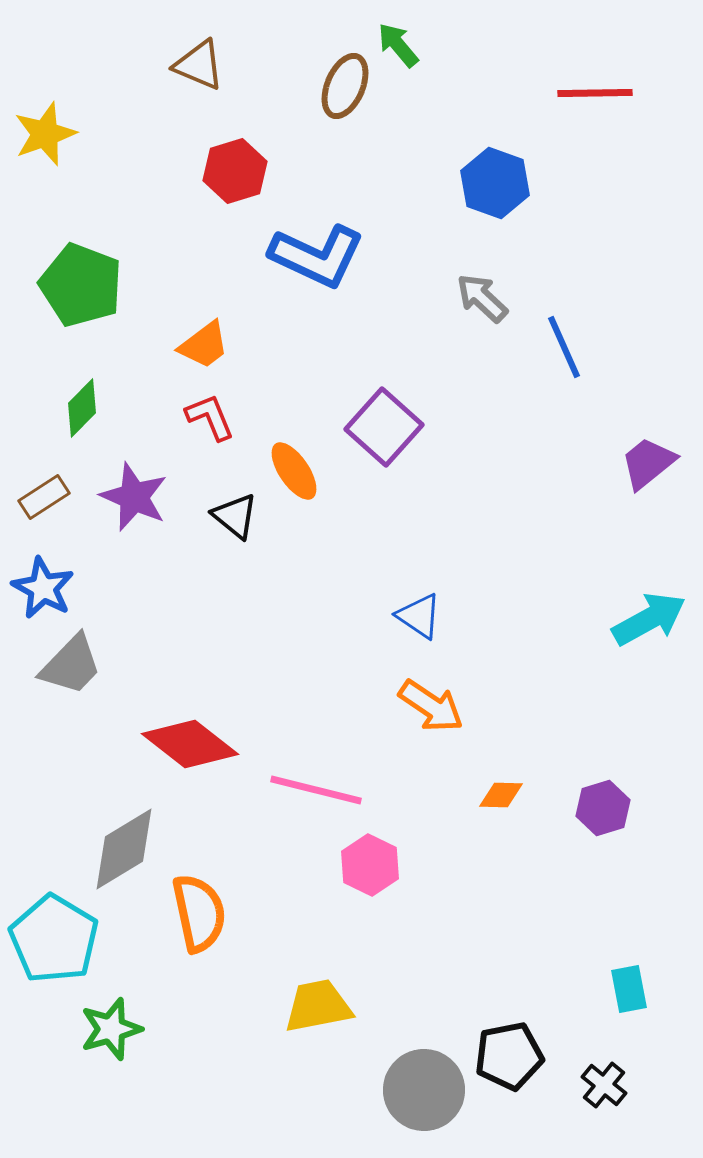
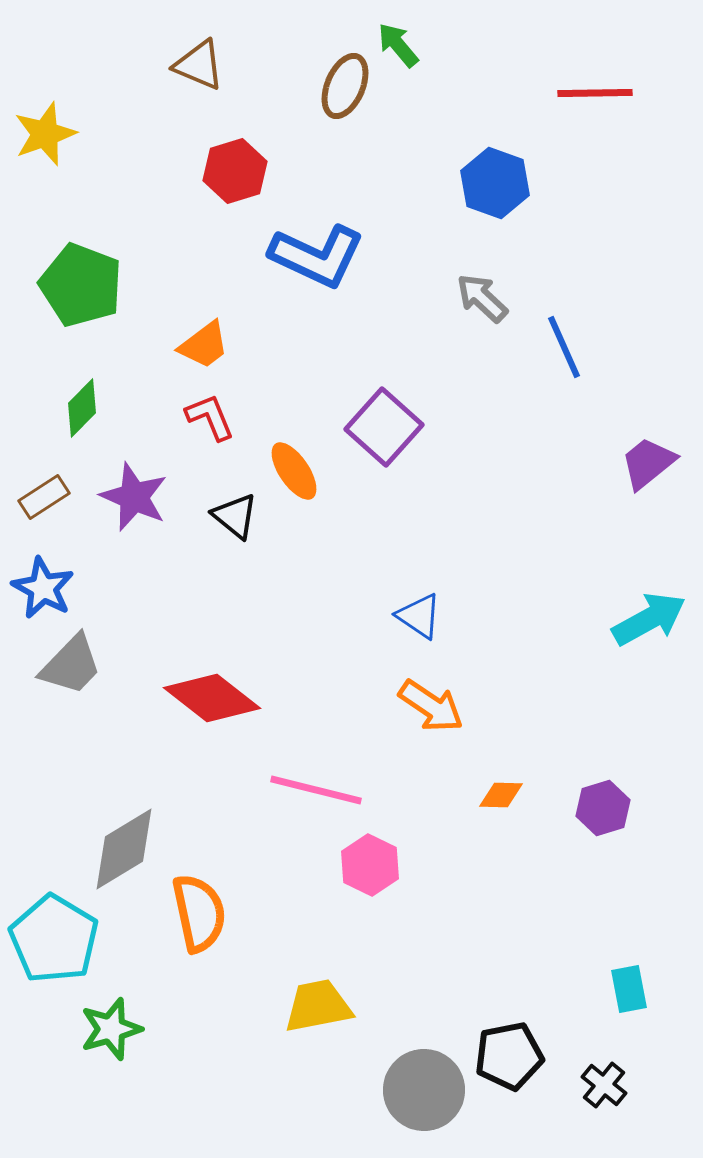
red diamond: moved 22 px right, 46 px up
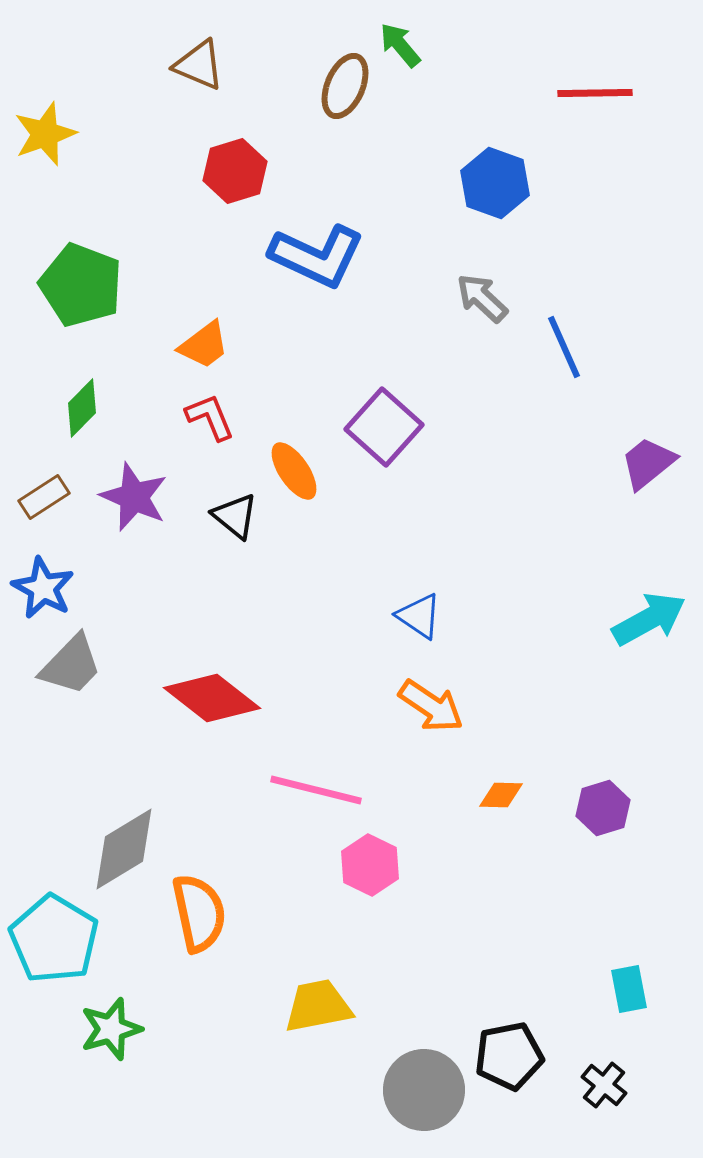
green arrow: moved 2 px right
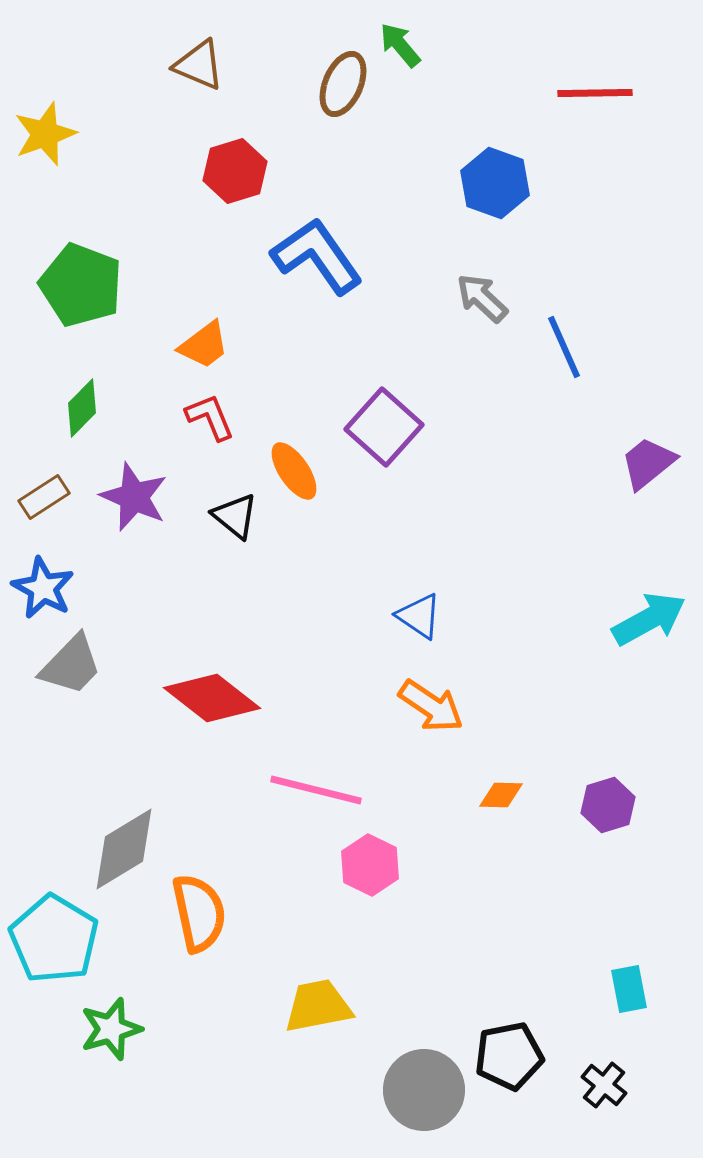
brown ellipse: moved 2 px left, 2 px up
blue L-shape: rotated 150 degrees counterclockwise
purple hexagon: moved 5 px right, 3 px up
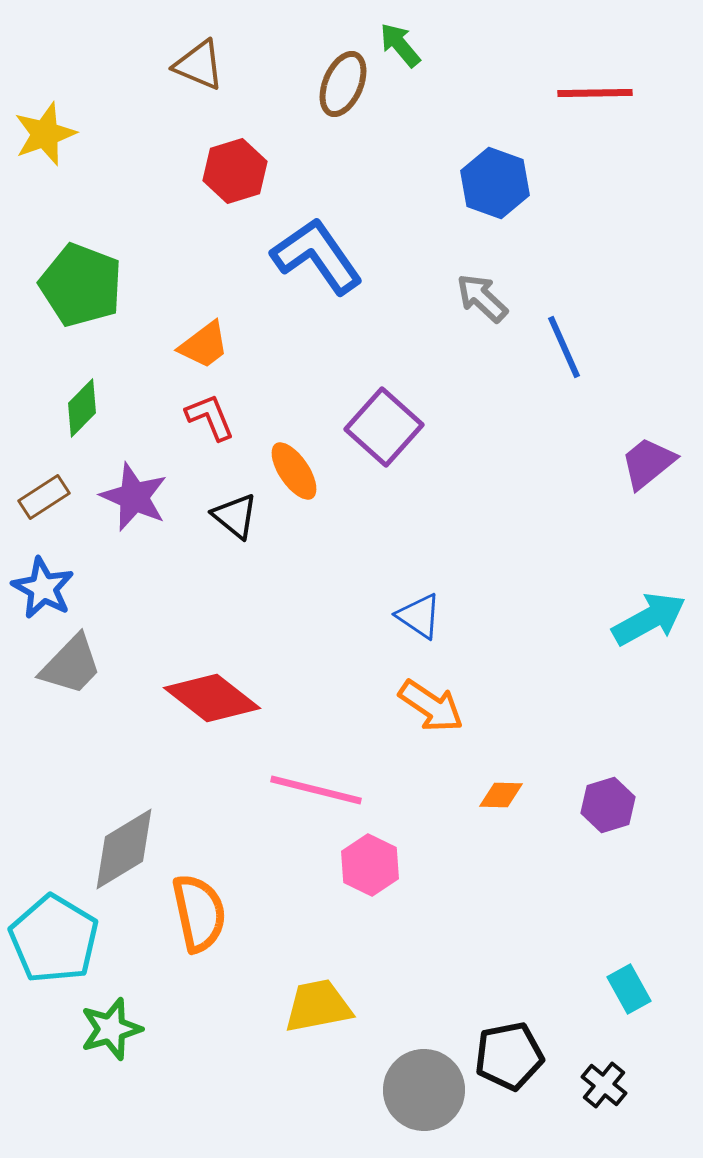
cyan rectangle: rotated 18 degrees counterclockwise
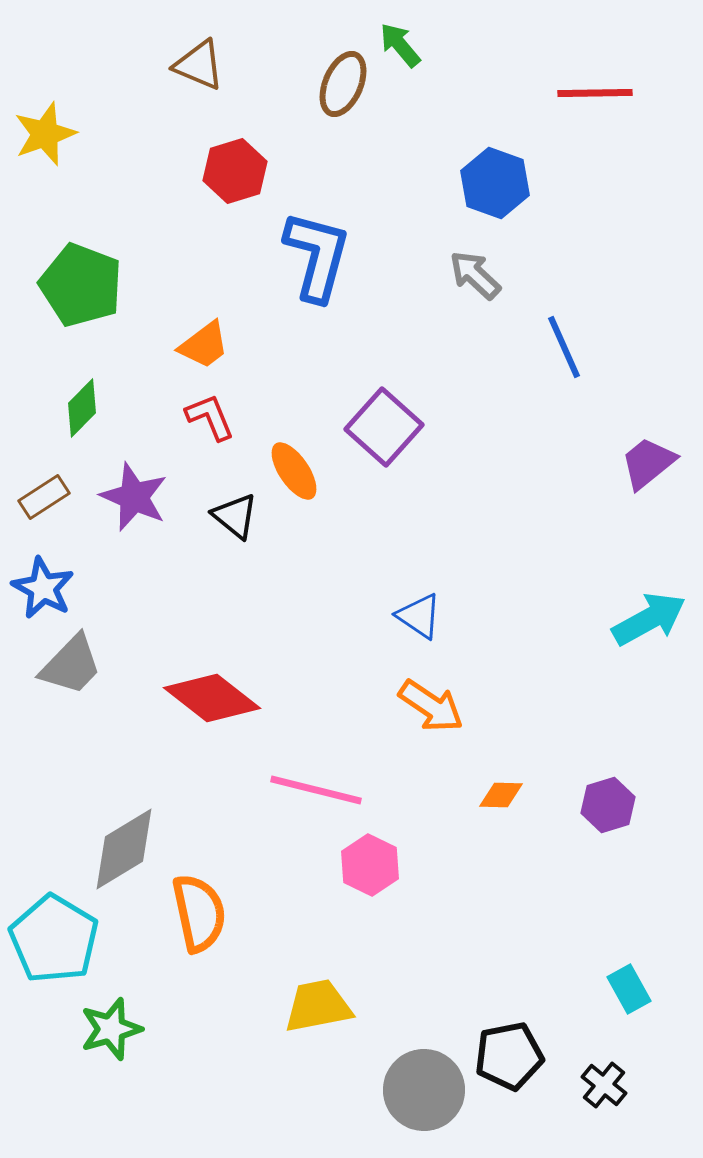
blue L-shape: rotated 50 degrees clockwise
gray arrow: moved 7 px left, 23 px up
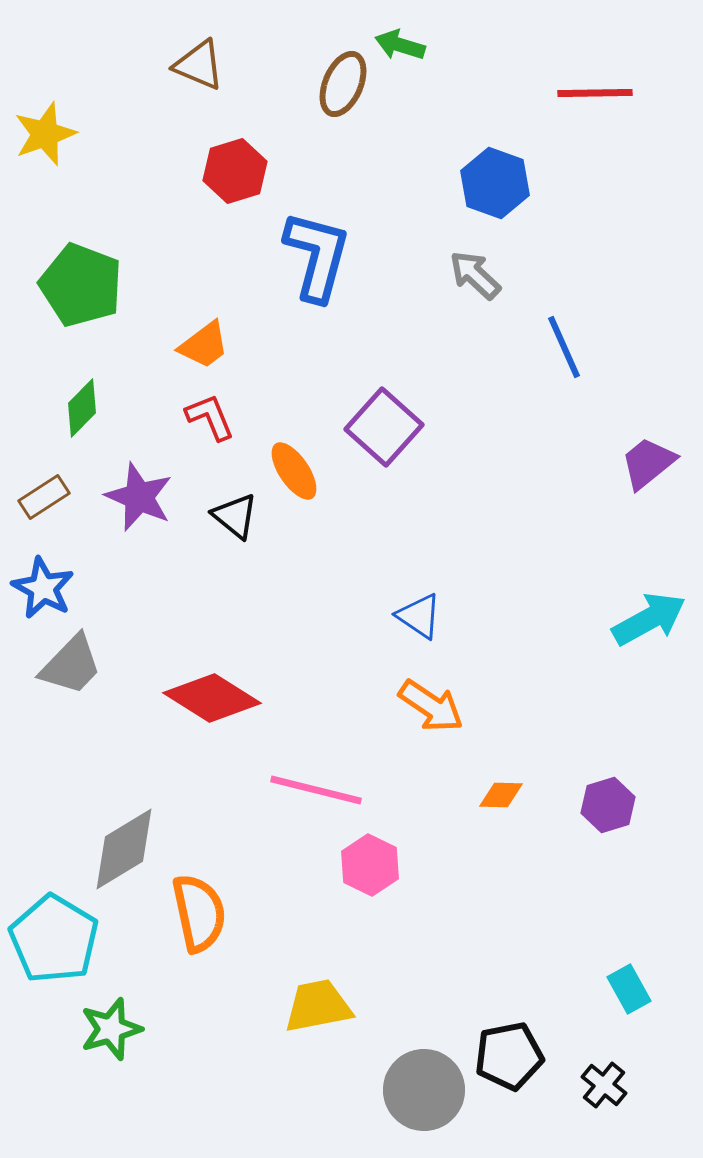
green arrow: rotated 33 degrees counterclockwise
purple star: moved 5 px right
red diamond: rotated 6 degrees counterclockwise
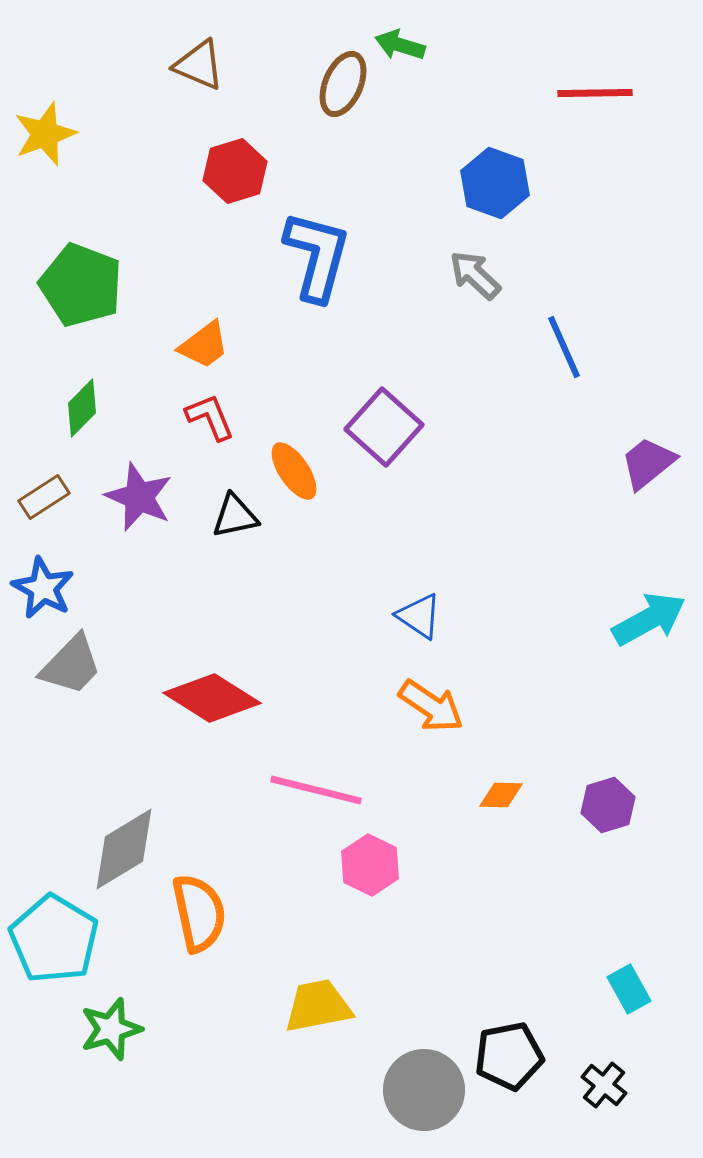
black triangle: rotated 51 degrees counterclockwise
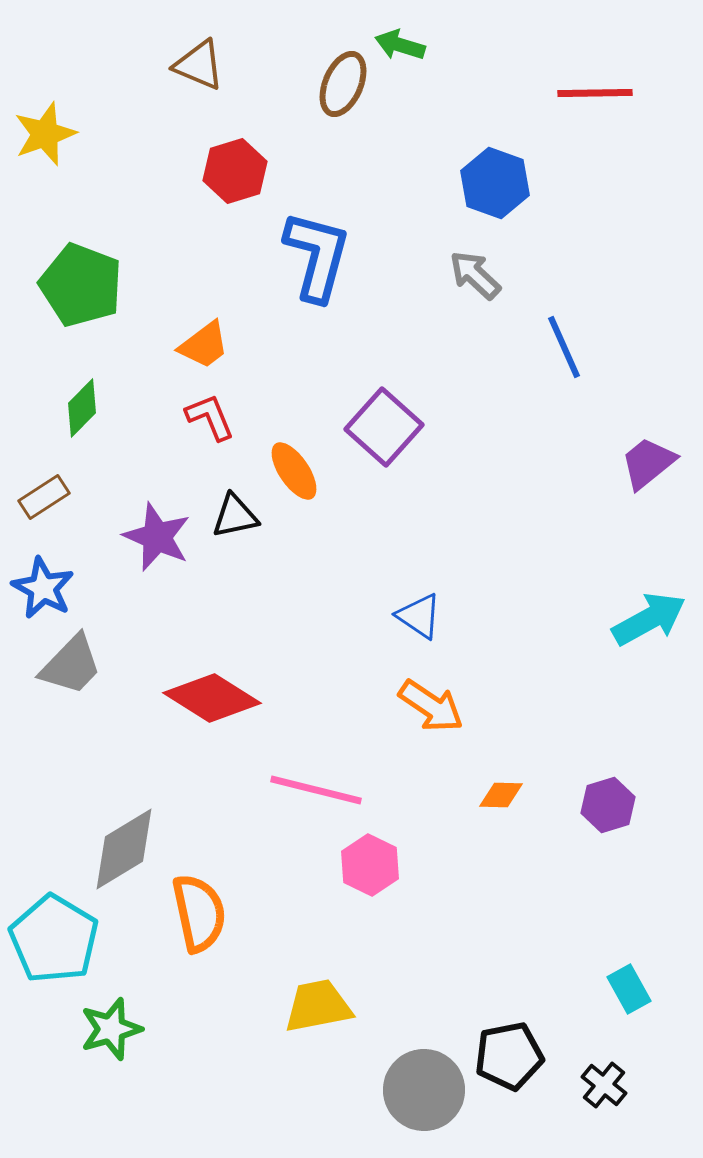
purple star: moved 18 px right, 40 px down
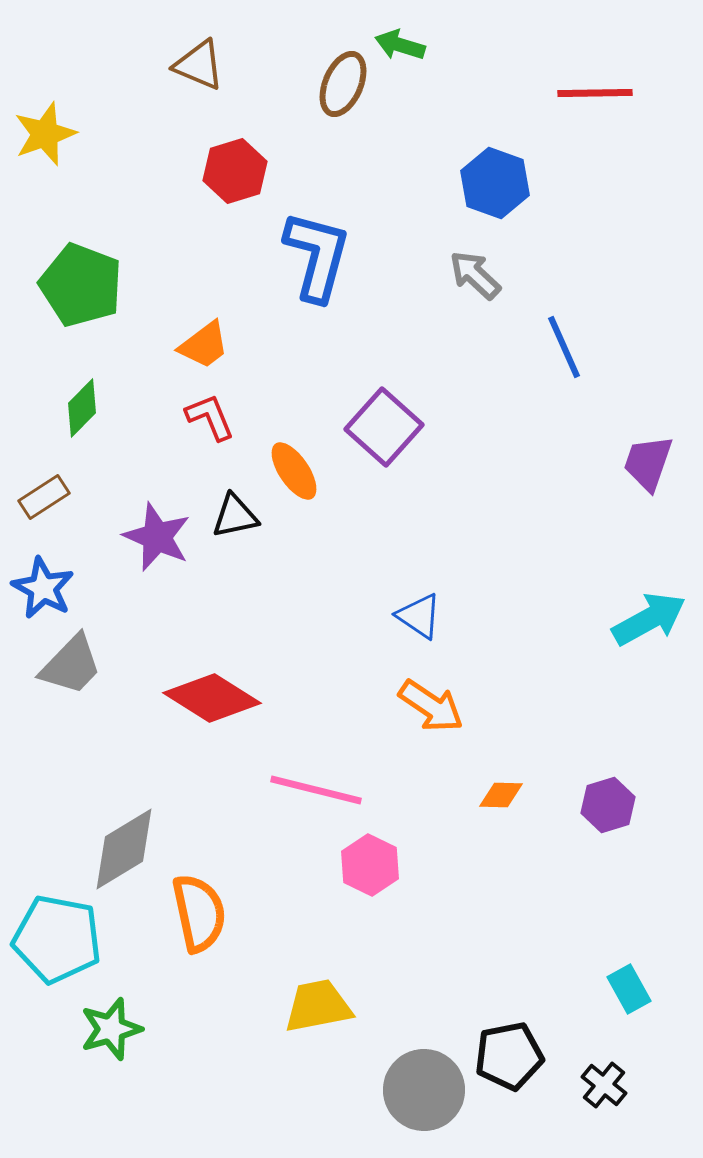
purple trapezoid: rotated 32 degrees counterclockwise
cyan pentagon: moved 3 px right; rotated 20 degrees counterclockwise
